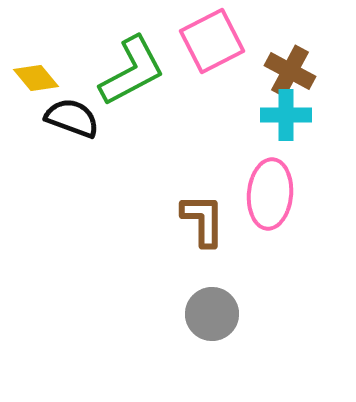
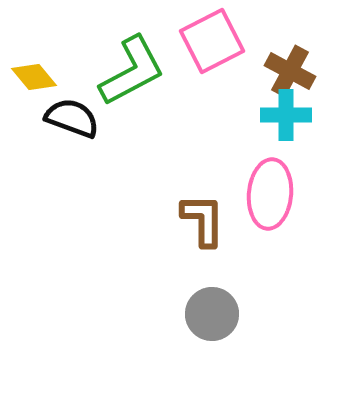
yellow diamond: moved 2 px left, 1 px up
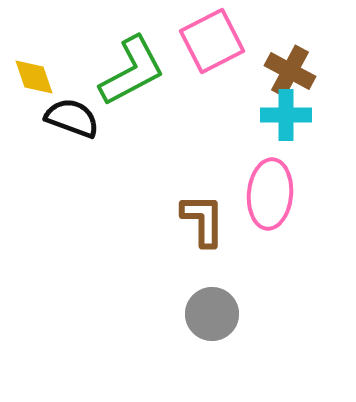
yellow diamond: rotated 21 degrees clockwise
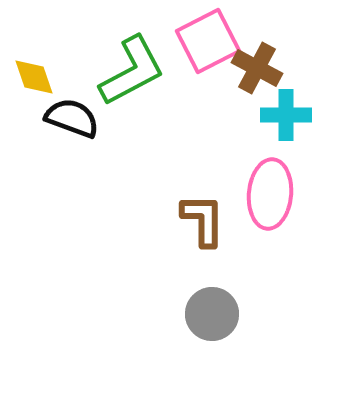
pink square: moved 4 px left
brown cross: moved 33 px left, 3 px up
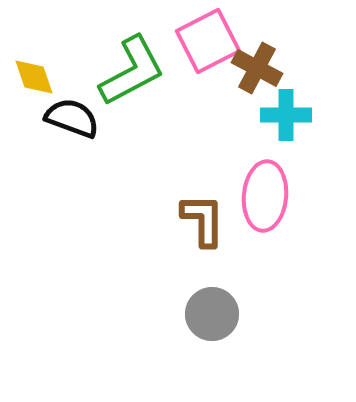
pink ellipse: moved 5 px left, 2 px down
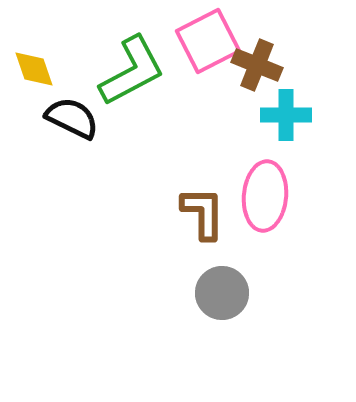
brown cross: moved 3 px up; rotated 6 degrees counterclockwise
yellow diamond: moved 8 px up
black semicircle: rotated 6 degrees clockwise
brown L-shape: moved 7 px up
gray circle: moved 10 px right, 21 px up
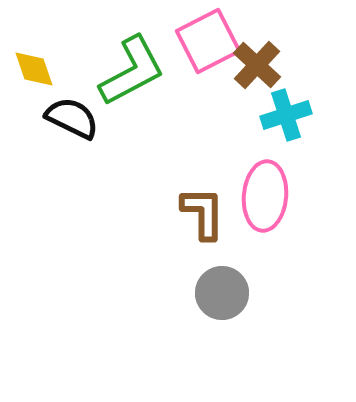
brown cross: rotated 21 degrees clockwise
cyan cross: rotated 18 degrees counterclockwise
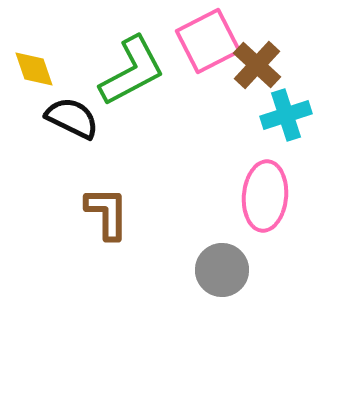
brown L-shape: moved 96 px left
gray circle: moved 23 px up
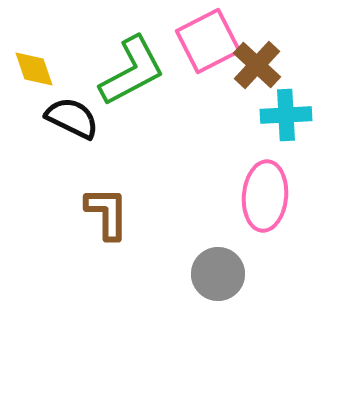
cyan cross: rotated 15 degrees clockwise
gray circle: moved 4 px left, 4 px down
